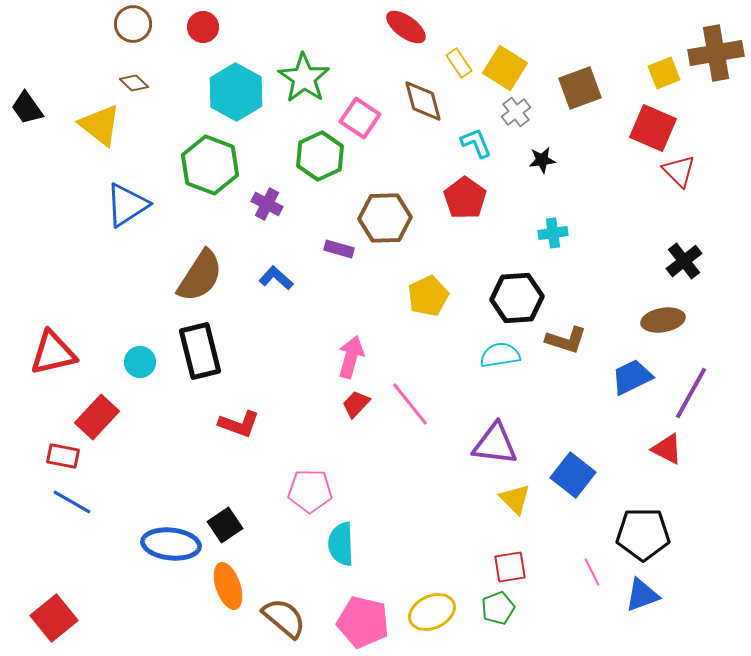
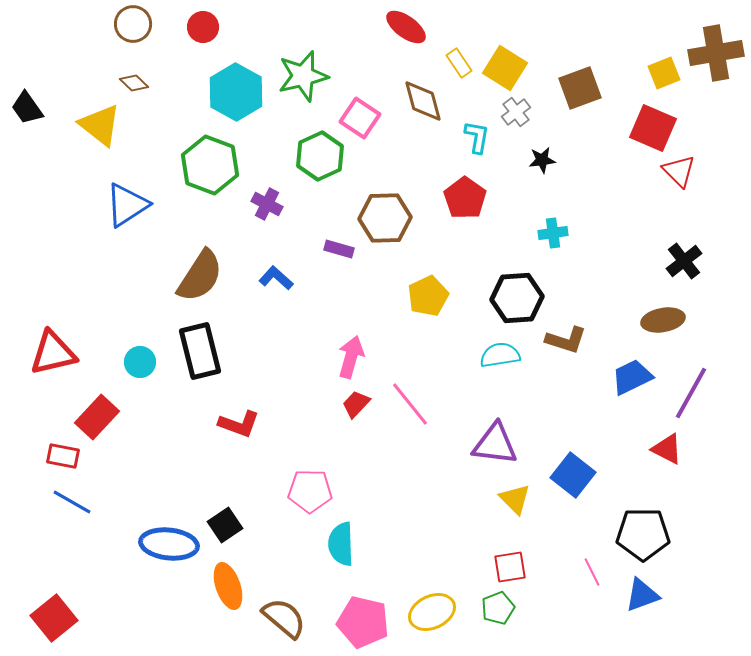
green star at (304, 78): moved 1 px left, 2 px up; rotated 24 degrees clockwise
cyan L-shape at (476, 143): moved 1 px right, 6 px up; rotated 32 degrees clockwise
blue ellipse at (171, 544): moved 2 px left
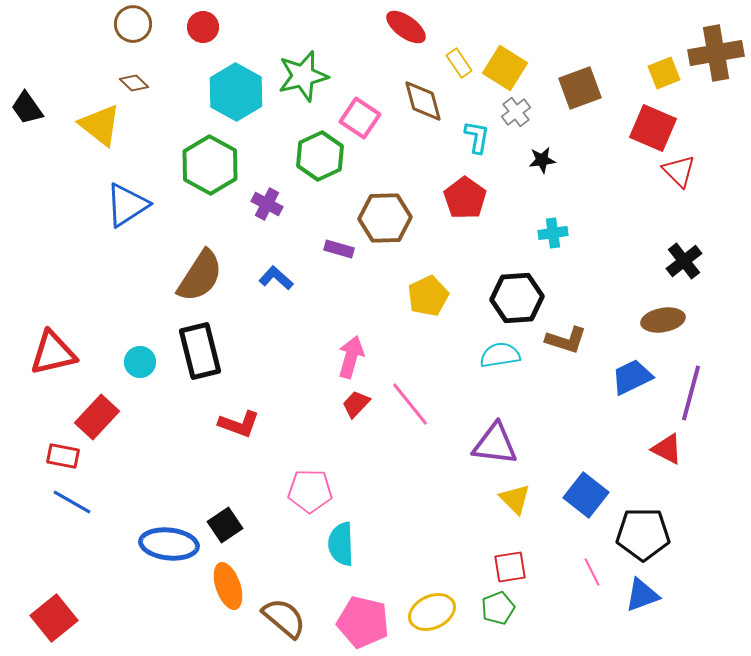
green hexagon at (210, 165): rotated 8 degrees clockwise
purple line at (691, 393): rotated 14 degrees counterclockwise
blue square at (573, 475): moved 13 px right, 20 px down
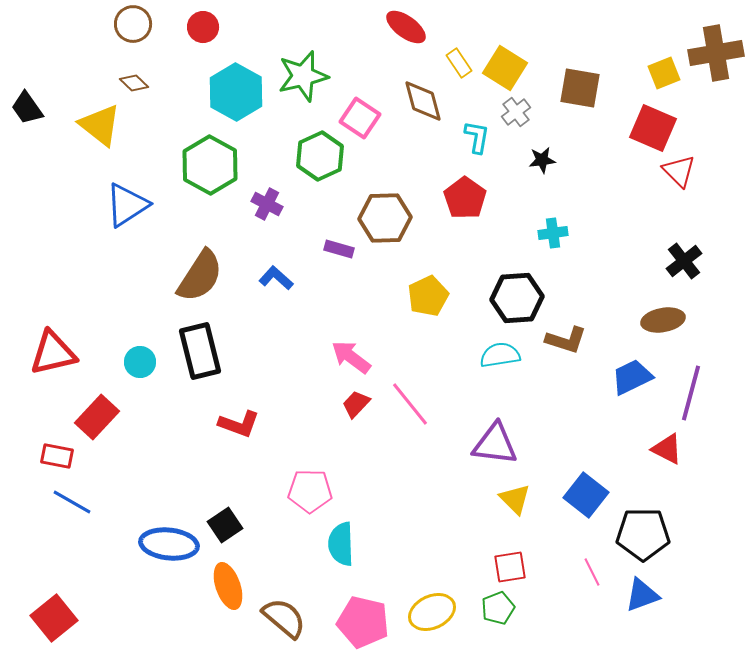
brown square at (580, 88): rotated 30 degrees clockwise
pink arrow at (351, 357): rotated 69 degrees counterclockwise
red rectangle at (63, 456): moved 6 px left
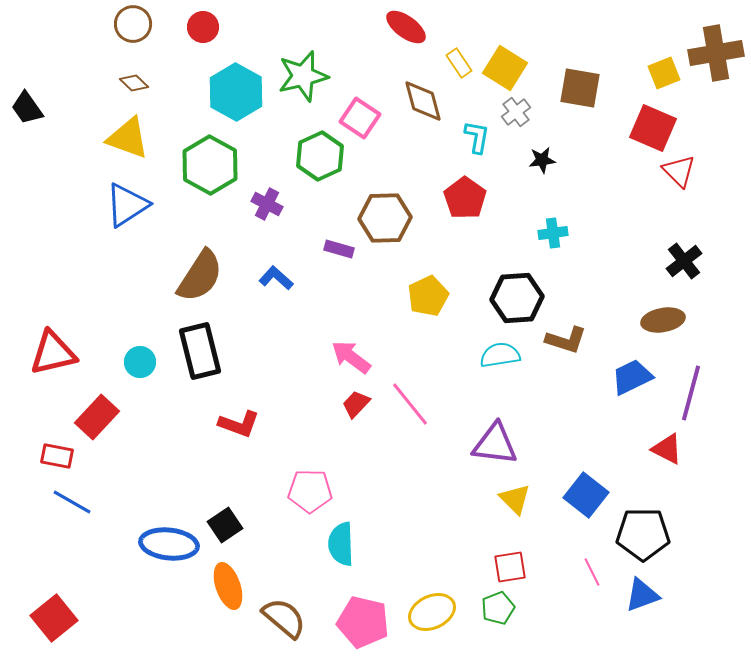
yellow triangle at (100, 125): moved 28 px right, 13 px down; rotated 18 degrees counterclockwise
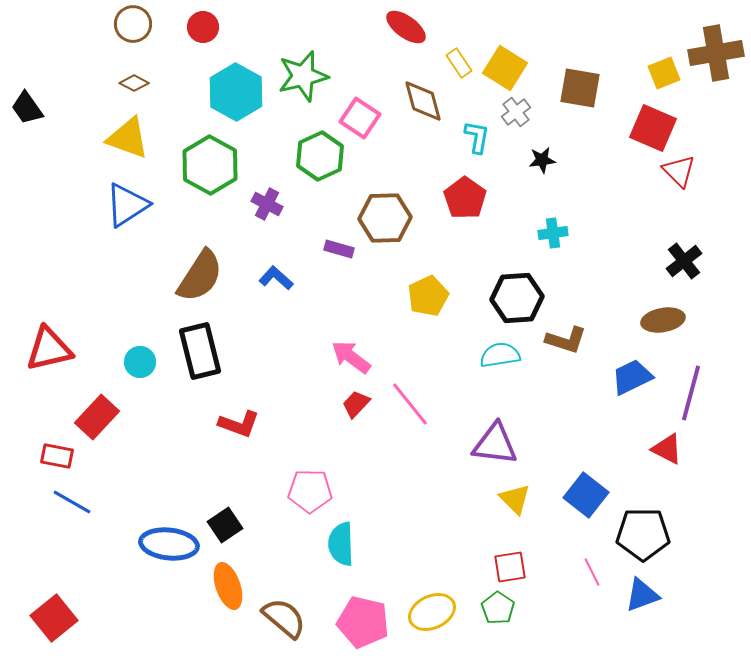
brown diamond at (134, 83): rotated 16 degrees counterclockwise
red triangle at (53, 353): moved 4 px left, 4 px up
green pentagon at (498, 608): rotated 16 degrees counterclockwise
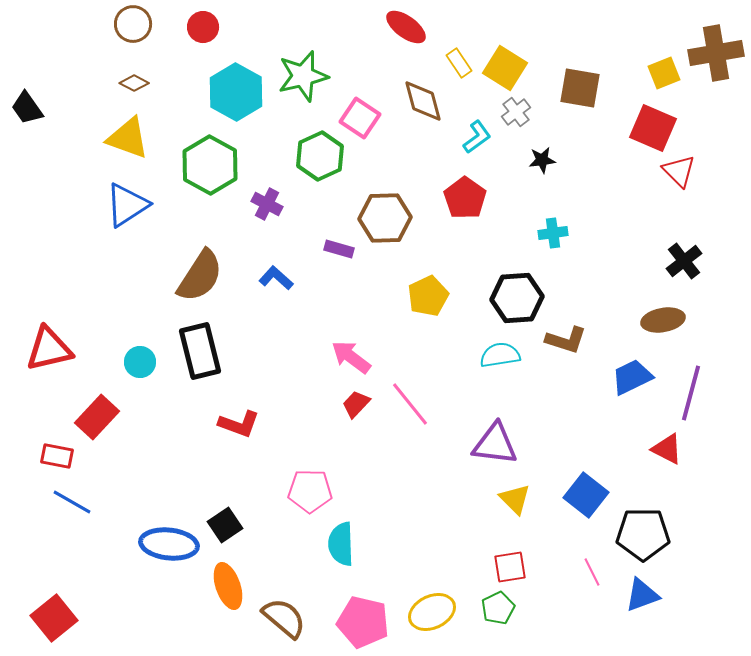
cyan L-shape at (477, 137): rotated 44 degrees clockwise
green pentagon at (498, 608): rotated 12 degrees clockwise
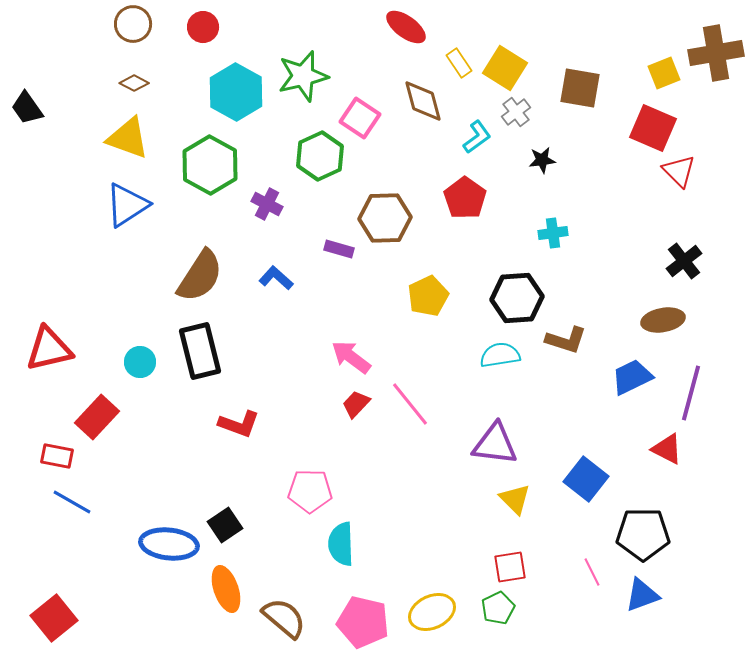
blue square at (586, 495): moved 16 px up
orange ellipse at (228, 586): moved 2 px left, 3 px down
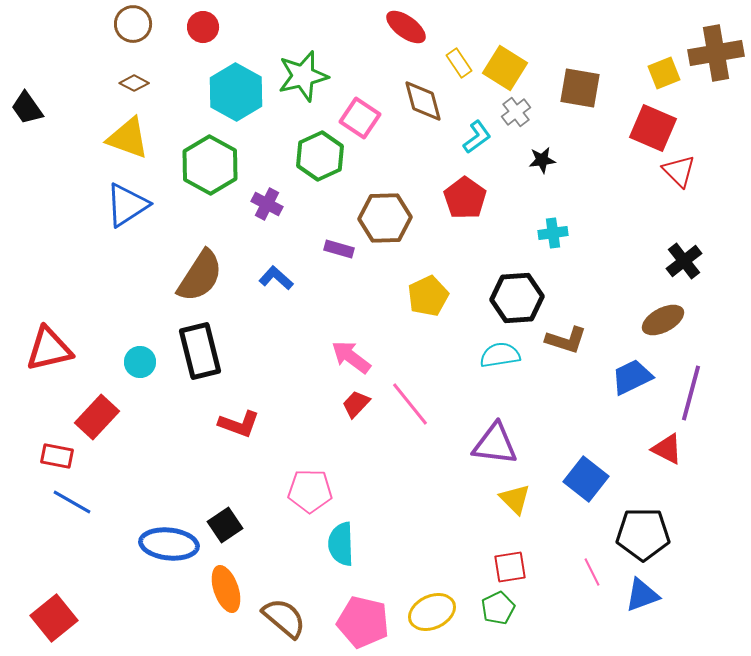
brown ellipse at (663, 320): rotated 18 degrees counterclockwise
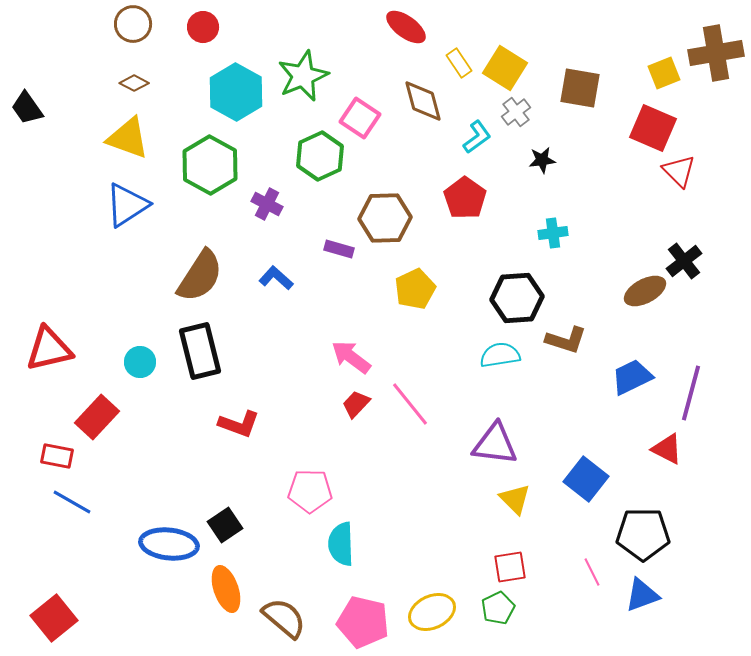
green star at (303, 76): rotated 9 degrees counterclockwise
yellow pentagon at (428, 296): moved 13 px left, 7 px up
brown ellipse at (663, 320): moved 18 px left, 29 px up
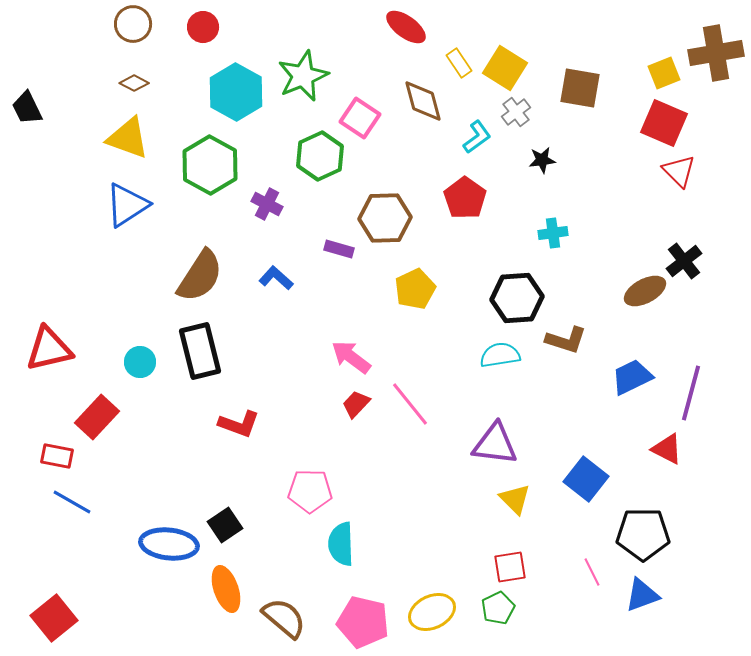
black trapezoid at (27, 108): rotated 9 degrees clockwise
red square at (653, 128): moved 11 px right, 5 px up
